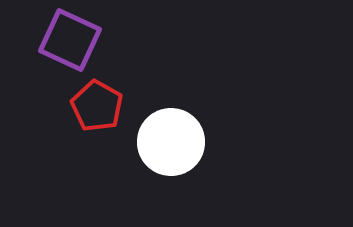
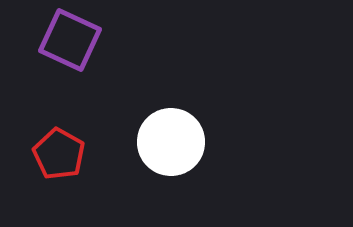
red pentagon: moved 38 px left, 48 px down
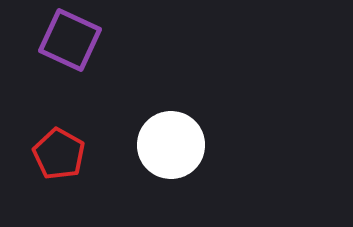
white circle: moved 3 px down
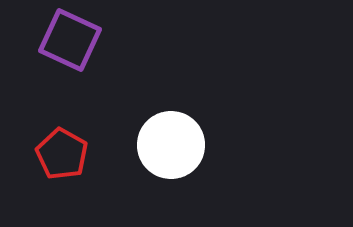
red pentagon: moved 3 px right
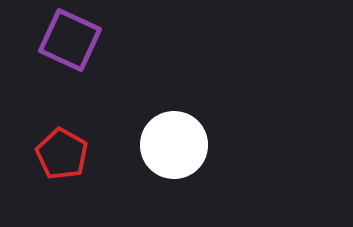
white circle: moved 3 px right
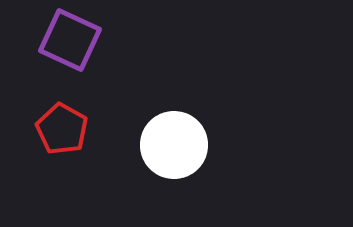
red pentagon: moved 25 px up
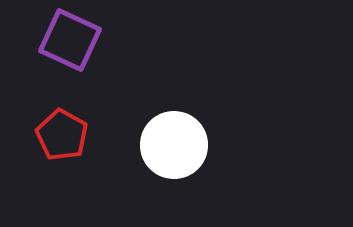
red pentagon: moved 6 px down
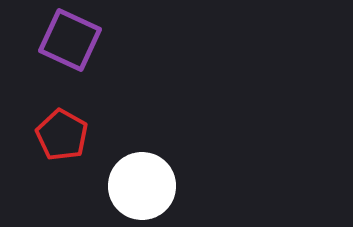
white circle: moved 32 px left, 41 px down
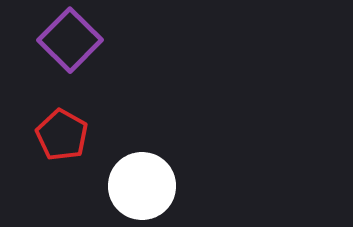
purple square: rotated 20 degrees clockwise
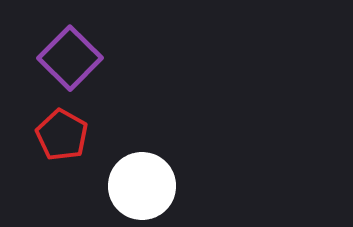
purple square: moved 18 px down
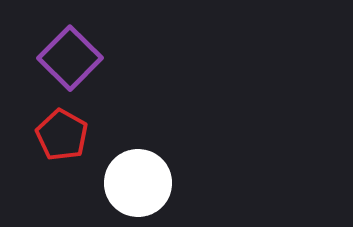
white circle: moved 4 px left, 3 px up
